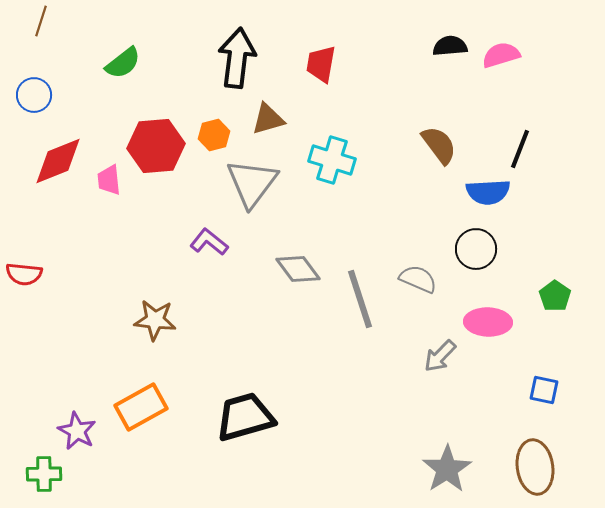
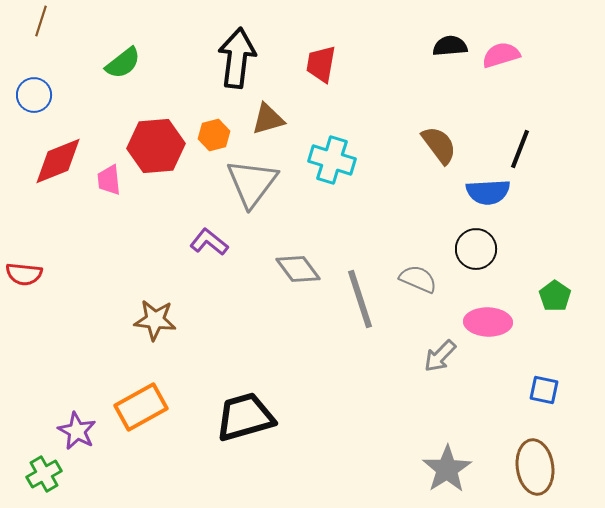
green cross: rotated 28 degrees counterclockwise
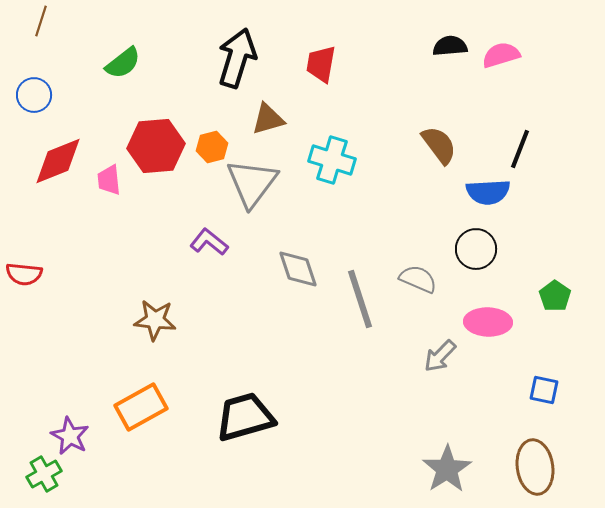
black arrow: rotated 10 degrees clockwise
orange hexagon: moved 2 px left, 12 px down
gray diamond: rotated 18 degrees clockwise
purple star: moved 7 px left, 5 px down
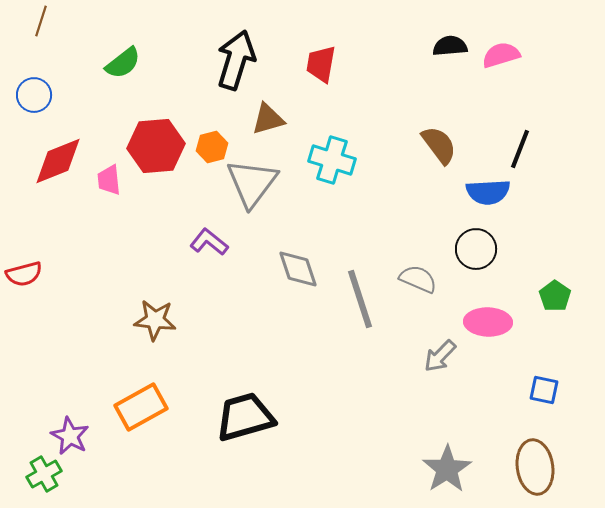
black arrow: moved 1 px left, 2 px down
red semicircle: rotated 21 degrees counterclockwise
